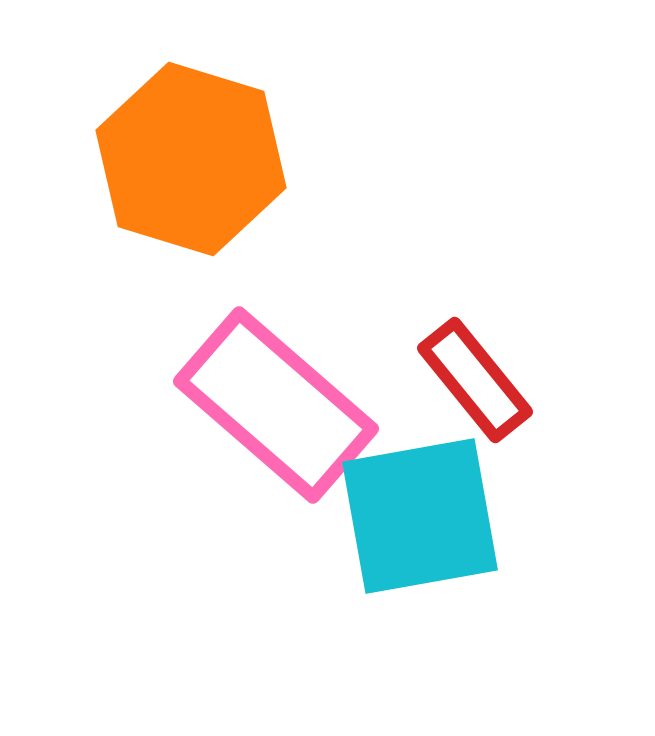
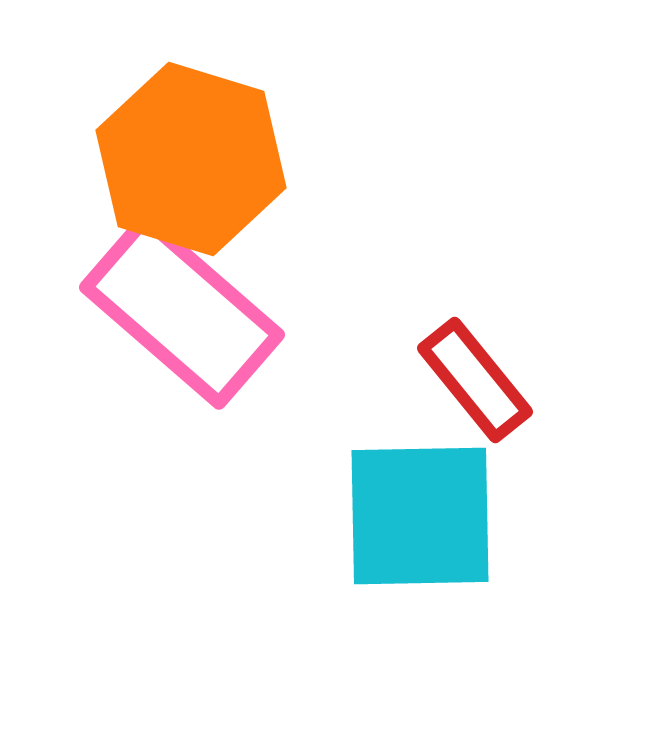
pink rectangle: moved 94 px left, 94 px up
cyan square: rotated 9 degrees clockwise
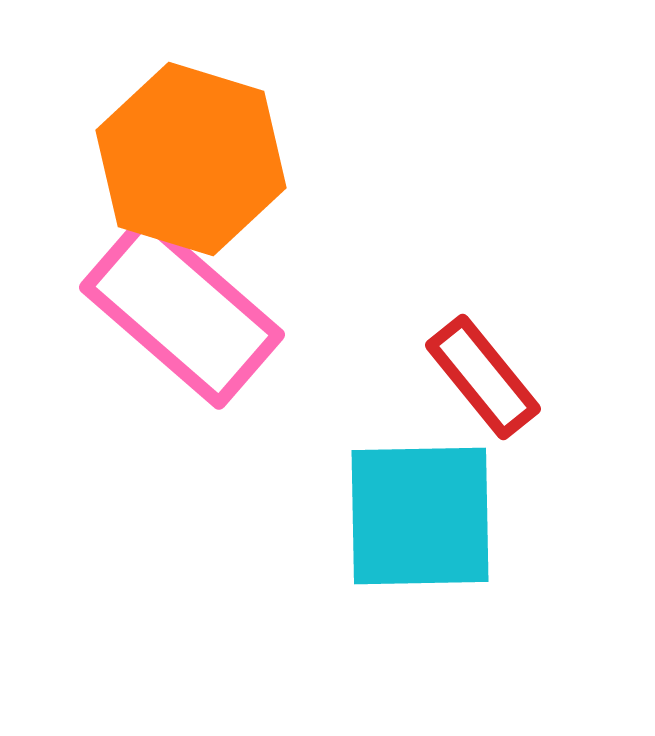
red rectangle: moved 8 px right, 3 px up
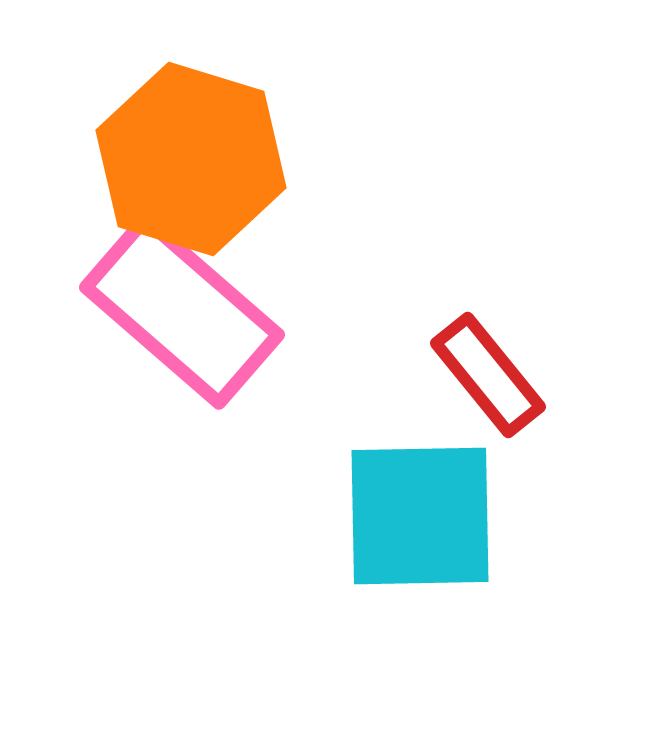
red rectangle: moved 5 px right, 2 px up
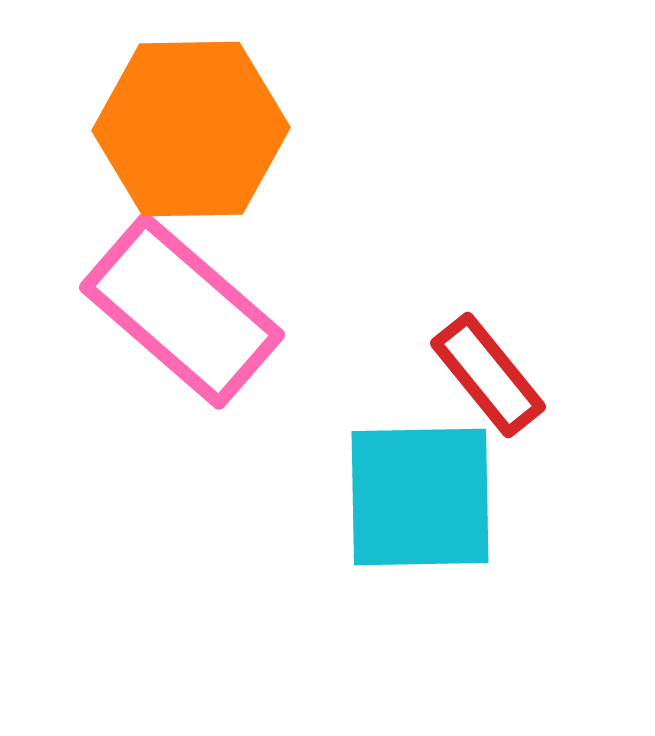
orange hexagon: moved 30 px up; rotated 18 degrees counterclockwise
cyan square: moved 19 px up
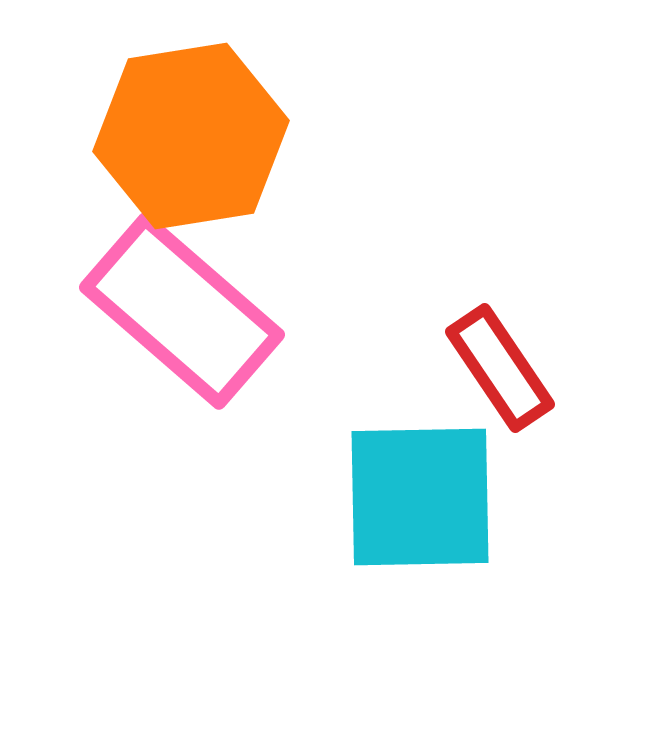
orange hexagon: moved 7 px down; rotated 8 degrees counterclockwise
red rectangle: moved 12 px right, 7 px up; rotated 5 degrees clockwise
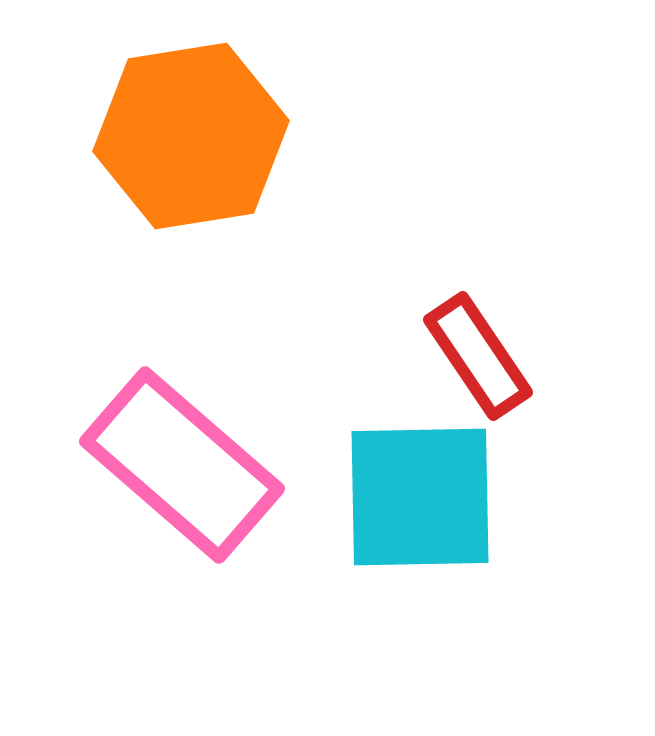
pink rectangle: moved 154 px down
red rectangle: moved 22 px left, 12 px up
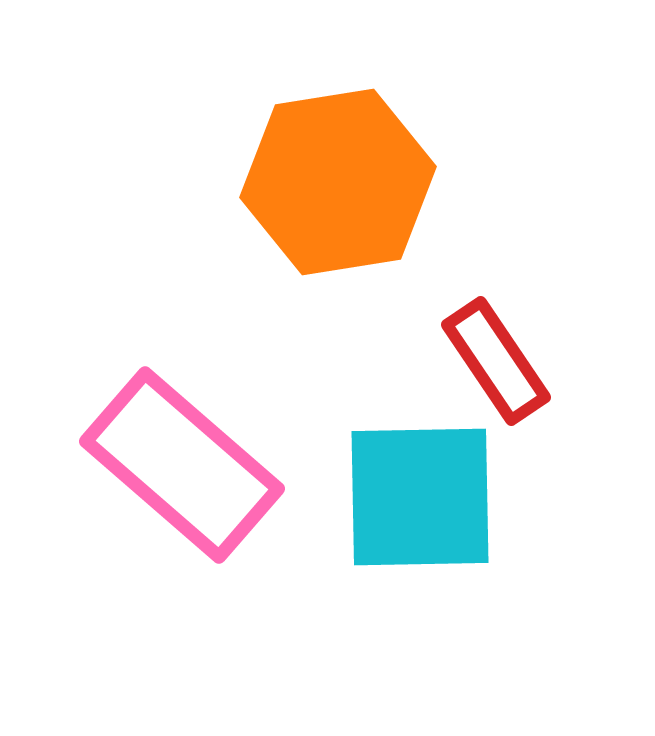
orange hexagon: moved 147 px right, 46 px down
red rectangle: moved 18 px right, 5 px down
